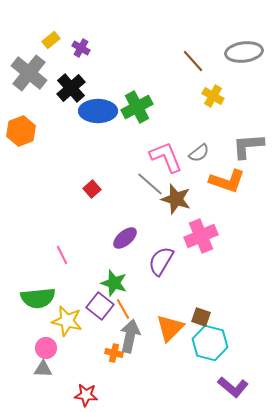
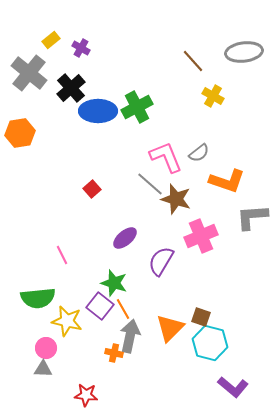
orange hexagon: moved 1 px left, 2 px down; rotated 12 degrees clockwise
gray L-shape: moved 4 px right, 71 px down
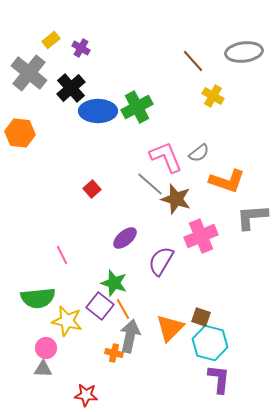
orange hexagon: rotated 16 degrees clockwise
purple L-shape: moved 14 px left, 8 px up; rotated 124 degrees counterclockwise
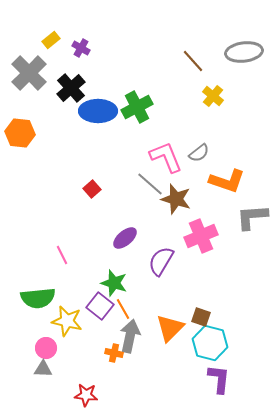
gray cross: rotated 6 degrees clockwise
yellow cross: rotated 10 degrees clockwise
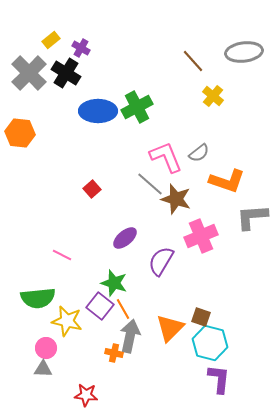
black cross: moved 5 px left, 15 px up; rotated 16 degrees counterclockwise
pink line: rotated 36 degrees counterclockwise
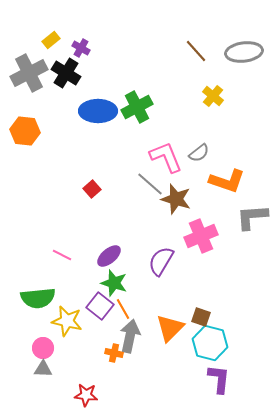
brown line: moved 3 px right, 10 px up
gray cross: rotated 18 degrees clockwise
orange hexagon: moved 5 px right, 2 px up
purple ellipse: moved 16 px left, 18 px down
pink circle: moved 3 px left
